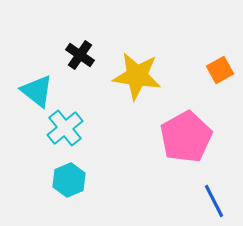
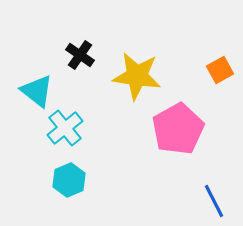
pink pentagon: moved 8 px left, 8 px up
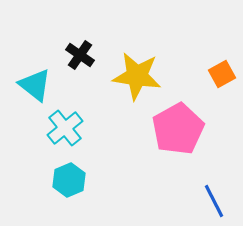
orange square: moved 2 px right, 4 px down
cyan triangle: moved 2 px left, 6 px up
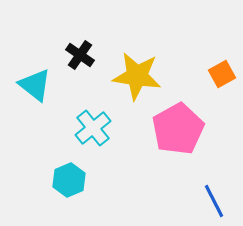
cyan cross: moved 28 px right
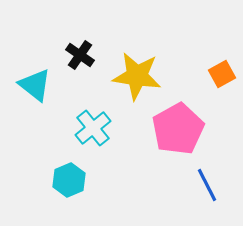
blue line: moved 7 px left, 16 px up
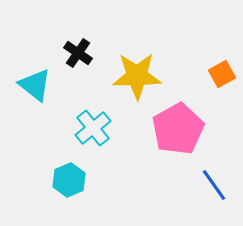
black cross: moved 2 px left, 2 px up
yellow star: rotated 9 degrees counterclockwise
blue line: moved 7 px right; rotated 8 degrees counterclockwise
